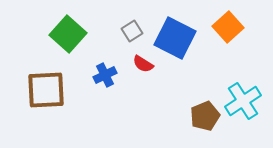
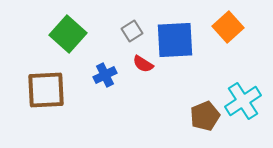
blue square: moved 2 px down; rotated 30 degrees counterclockwise
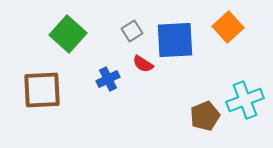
blue cross: moved 3 px right, 4 px down
brown square: moved 4 px left
cyan cross: moved 2 px right, 1 px up; rotated 12 degrees clockwise
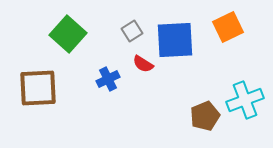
orange square: rotated 16 degrees clockwise
brown square: moved 4 px left, 2 px up
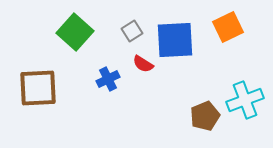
green square: moved 7 px right, 2 px up
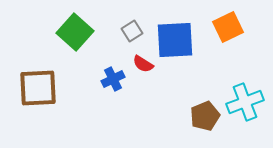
blue cross: moved 5 px right
cyan cross: moved 2 px down
